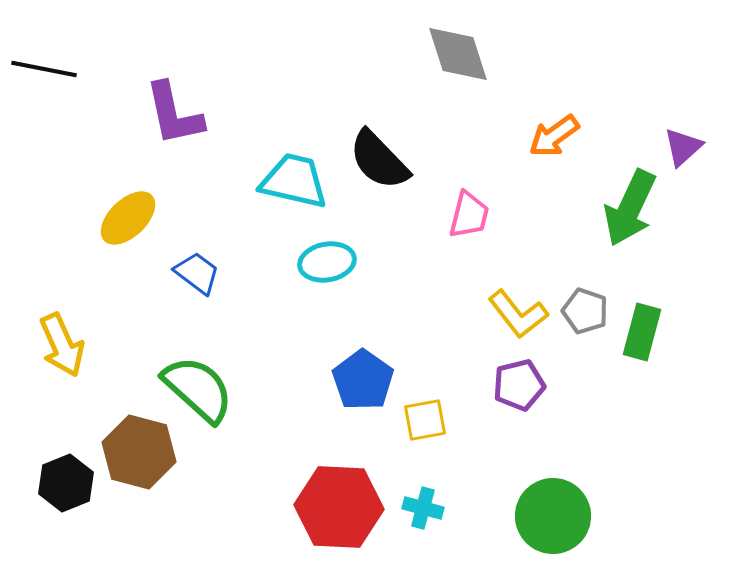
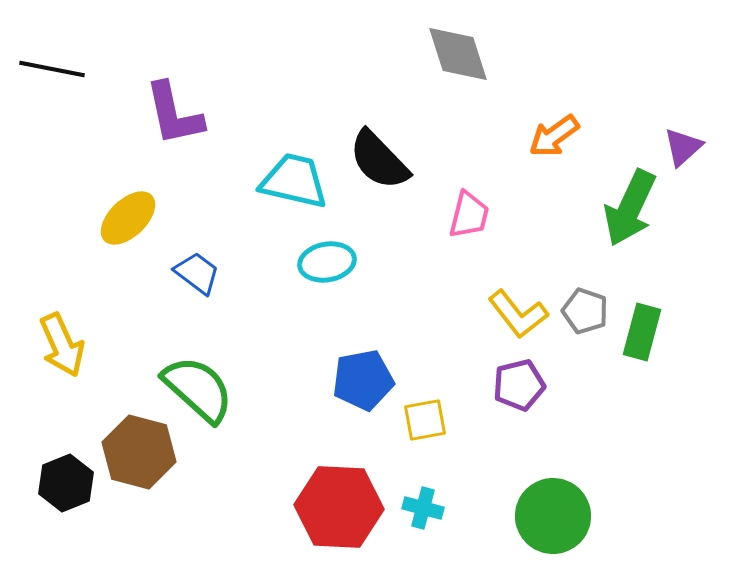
black line: moved 8 px right
blue pentagon: rotated 26 degrees clockwise
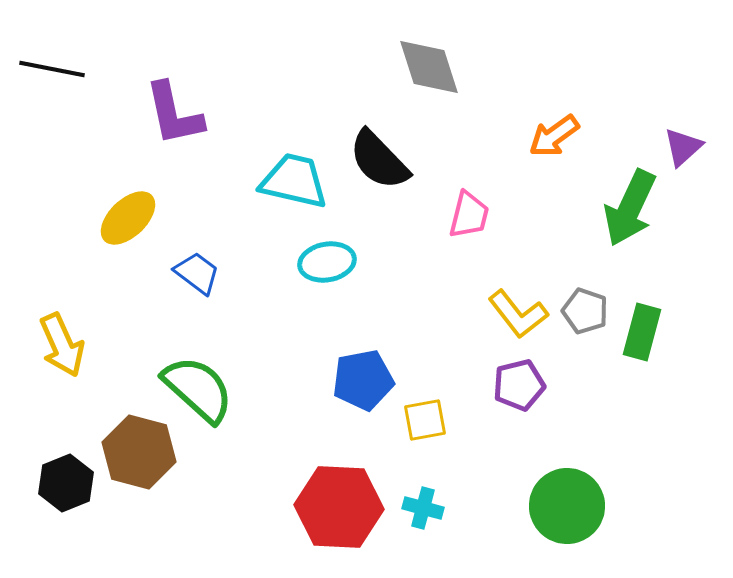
gray diamond: moved 29 px left, 13 px down
green circle: moved 14 px right, 10 px up
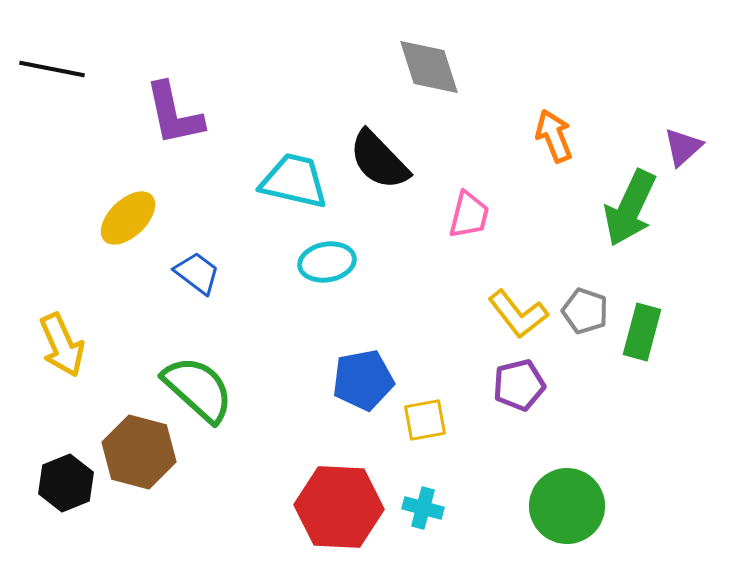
orange arrow: rotated 104 degrees clockwise
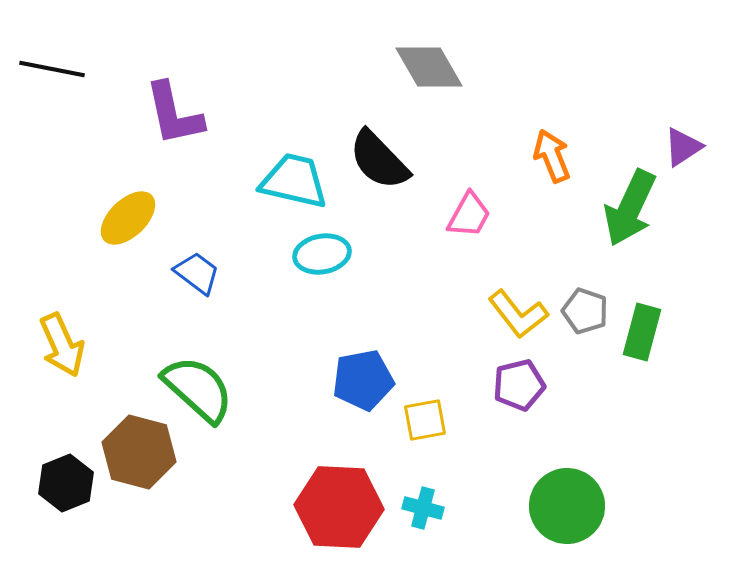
gray diamond: rotated 12 degrees counterclockwise
orange arrow: moved 2 px left, 20 px down
purple triangle: rotated 9 degrees clockwise
pink trapezoid: rotated 15 degrees clockwise
cyan ellipse: moved 5 px left, 8 px up
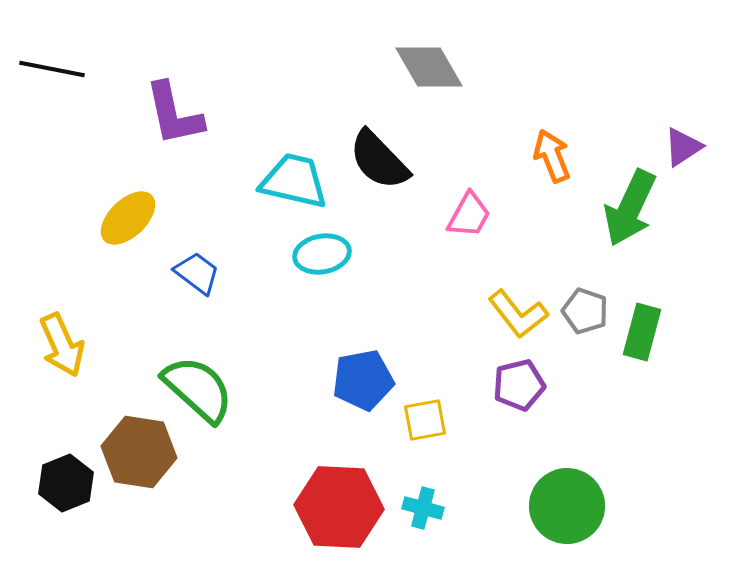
brown hexagon: rotated 6 degrees counterclockwise
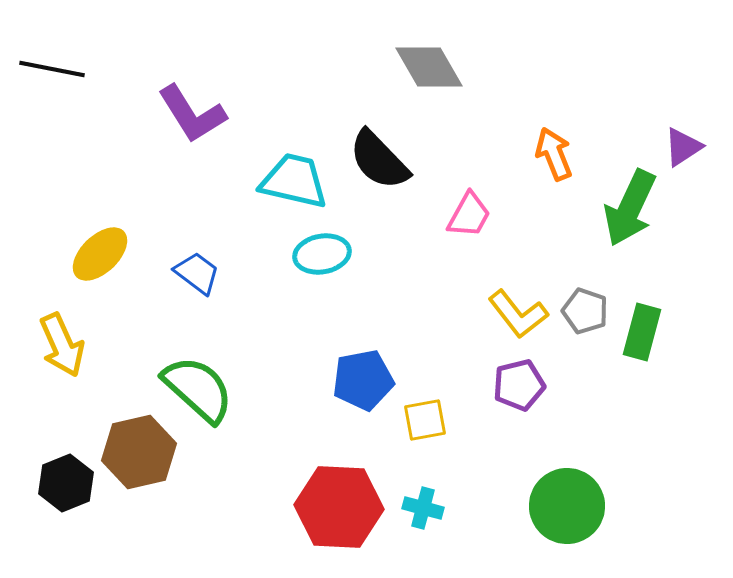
purple L-shape: moved 18 px right; rotated 20 degrees counterclockwise
orange arrow: moved 2 px right, 2 px up
yellow ellipse: moved 28 px left, 36 px down
brown hexagon: rotated 22 degrees counterclockwise
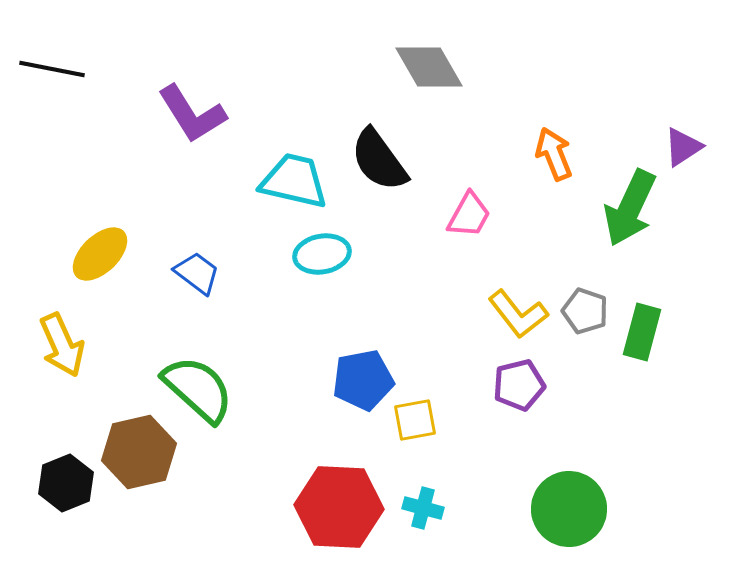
black semicircle: rotated 8 degrees clockwise
yellow square: moved 10 px left
green circle: moved 2 px right, 3 px down
